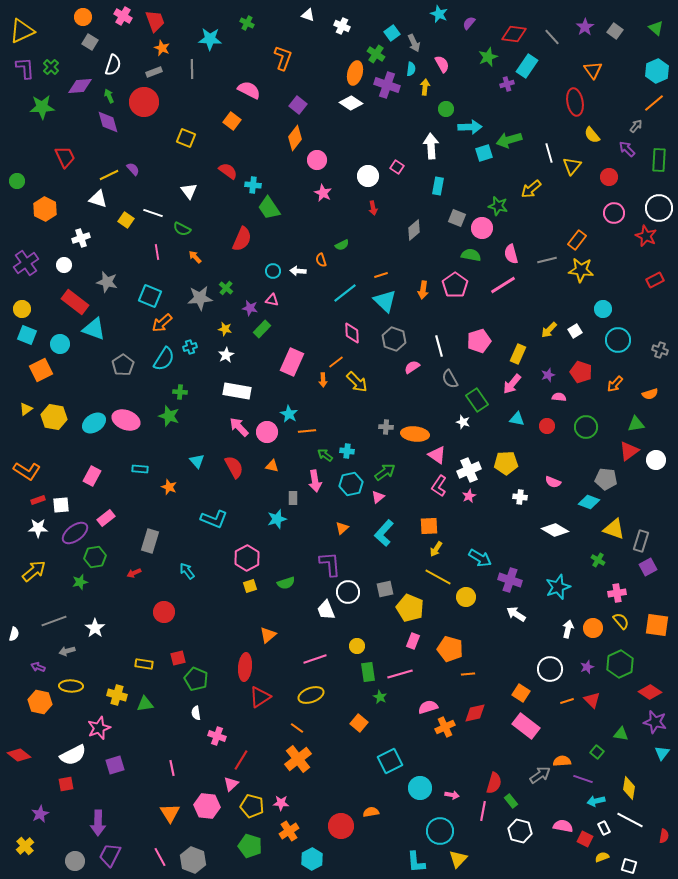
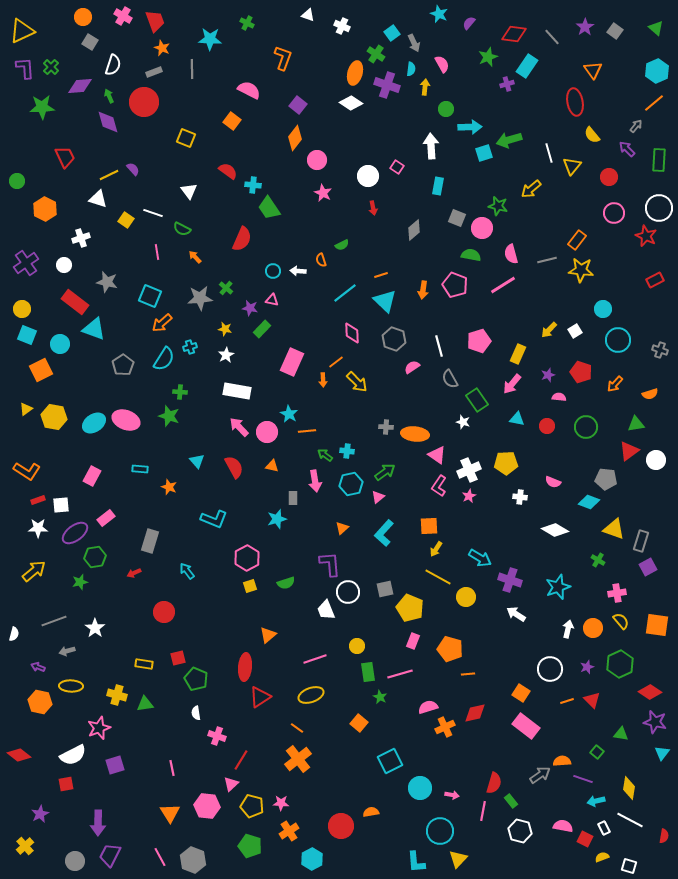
pink pentagon at (455, 285): rotated 15 degrees counterclockwise
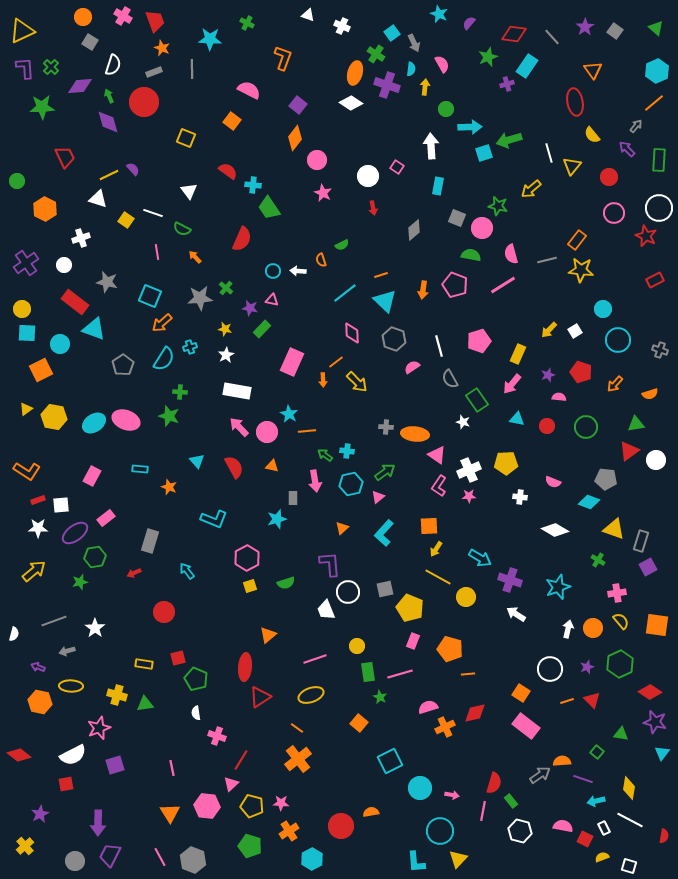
cyan square at (27, 335): moved 2 px up; rotated 18 degrees counterclockwise
pink star at (469, 496): rotated 24 degrees clockwise
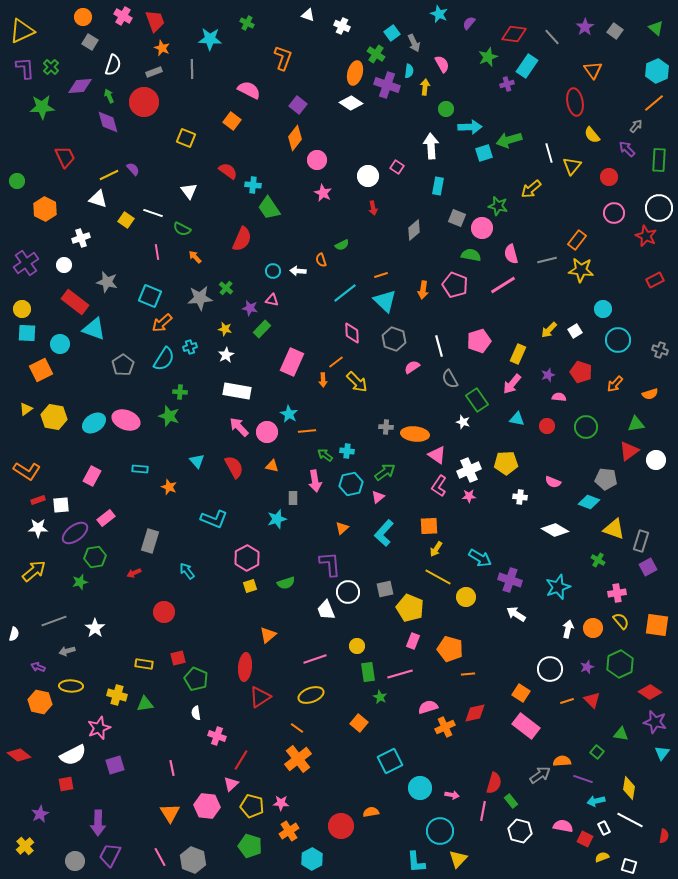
cyan semicircle at (411, 69): moved 2 px left, 2 px down
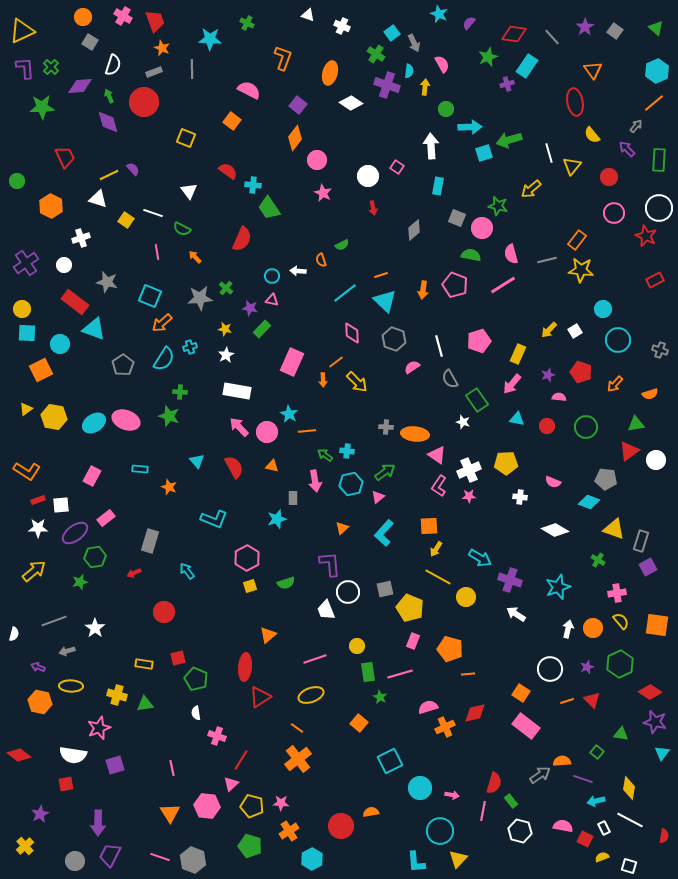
orange ellipse at (355, 73): moved 25 px left
orange hexagon at (45, 209): moved 6 px right, 3 px up
cyan circle at (273, 271): moved 1 px left, 5 px down
white semicircle at (73, 755): rotated 36 degrees clockwise
pink line at (160, 857): rotated 42 degrees counterclockwise
